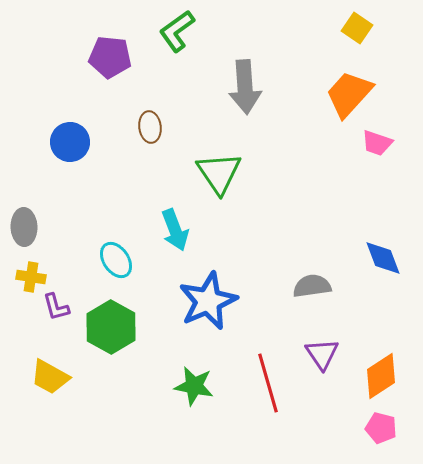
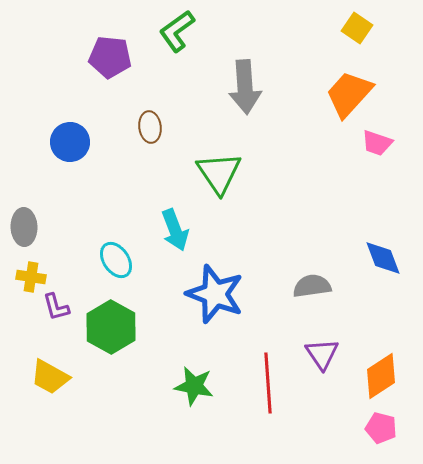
blue star: moved 7 px right, 7 px up; rotated 28 degrees counterclockwise
red line: rotated 12 degrees clockwise
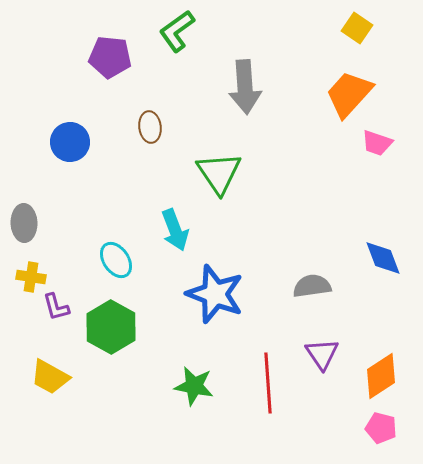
gray ellipse: moved 4 px up
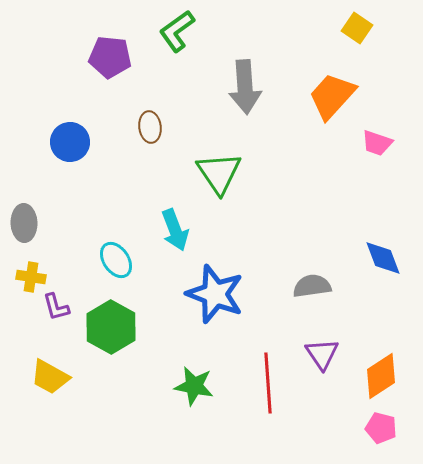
orange trapezoid: moved 17 px left, 2 px down
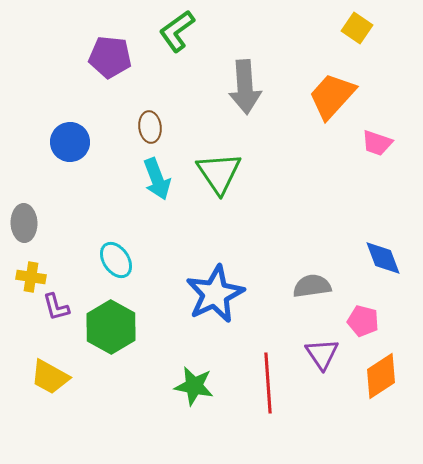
cyan arrow: moved 18 px left, 51 px up
blue star: rotated 26 degrees clockwise
pink pentagon: moved 18 px left, 107 px up
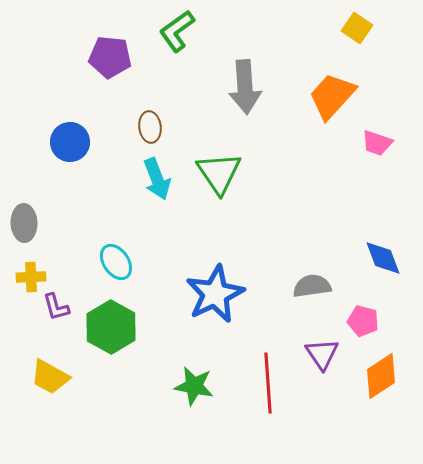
cyan ellipse: moved 2 px down
yellow cross: rotated 12 degrees counterclockwise
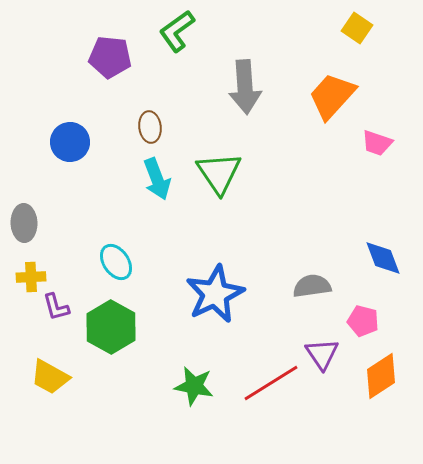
red line: moved 3 px right; rotated 62 degrees clockwise
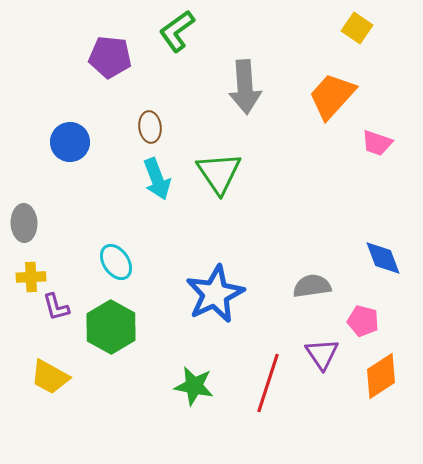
red line: moved 3 px left; rotated 40 degrees counterclockwise
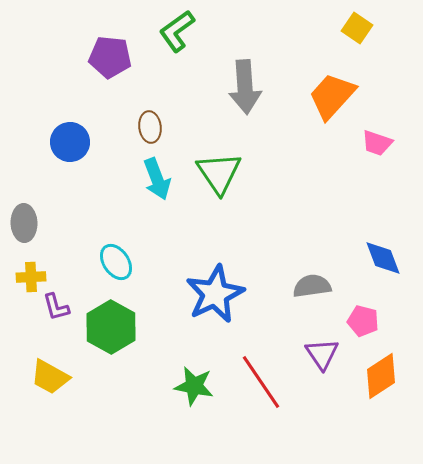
red line: moved 7 px left, 1 px up; rotated 52 degrees counterclockwise
